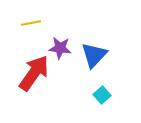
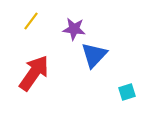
yellow line: moved 2 px up; rotated 42 degrees counterclockwise
purple star: moved 14 px right, 19 px up
cyan square: moved 25 px right, 3 px up; rotated 24 degrees clockwise
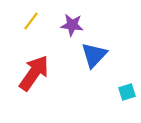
purple star: moved 2 px left, 4 px up
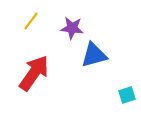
purple star: moved 3 px down
blue triangle: rotated 32 degrees clockwise
cyan square: moved 3 px down
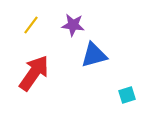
yellow line: moved 4 px down
purple star: moved 1 px right, 3 px up
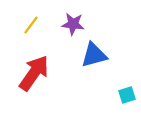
purple star: moved 1 px up
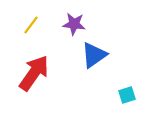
purple star: moved 1 px right
blue triangle: rotated 20 degrees counterclockwise
